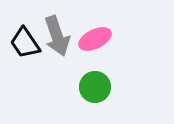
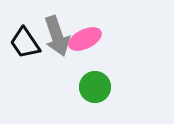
pink ellipse: moved 10 px left
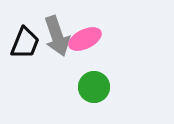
black trapezoid: rotated 124 degrees counterclockwise
green circle: moved 1 px left
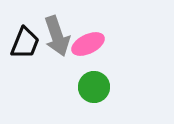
pink ellipse: moved 3 px right, 5 px down
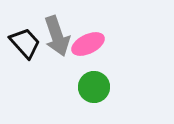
black trapezoid: rotated 64 degrees counterclockwise
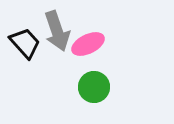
gray arrow: moved 5 px up
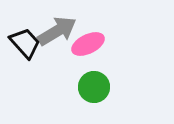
gray arrow: rotated 102 degrees counterclockwise
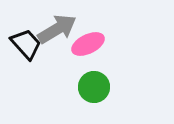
gray arrow: moved 2 px up
black trapezoid: moved 1 px right, 1 px down
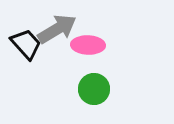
pink ellipse: moved 1 px down; rotated 28 degrees clockwise
green circle: moved 2 px down
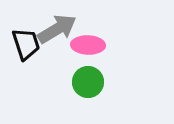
black trapezoid: rotated 24 degrees clockwise
green circle: moved 6 px left, 7 px up
